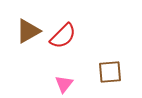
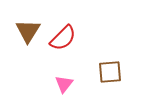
brown triangle: rotated 28 degrees counterclockwise
red semicircle: moved 2 px down
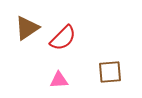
brown triangle: moved 1 px left, 3 px up; rotated 24 degrees clockwise
pink triangle: moved 5 px left, 4 px up; rotated 48 degrees clockwise
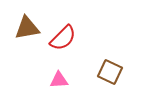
brown triangle: rotated 24 degrees clockwise
brown square: rotated 30 degrees clockwise
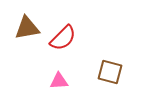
brown square: rotated 10 degrees counterclockwise
pink triangle: moved 1 px down
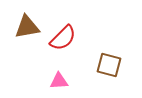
brown triangle: moved 1 px up
brown square: moved 1 px left, 7 px up
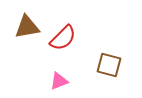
pink triangle: rotated 18 degrees counterclockwise
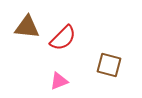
brown triangle: rotated 16 degrees clockwise
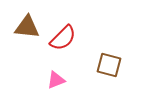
pink triangle: moved 3 px left, 1 px up
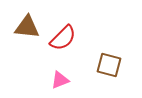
pink triangle: moved 4 px right
